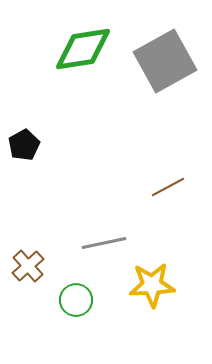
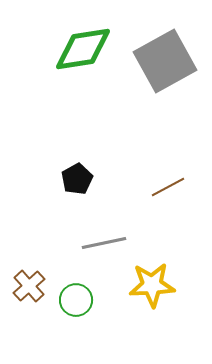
black pentagon: moved 53 px right, 34 px down
brown cross: moved 1 px right, 20 px down
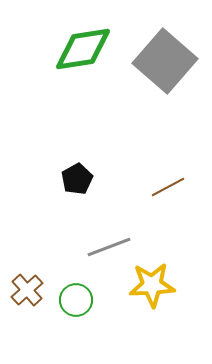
gray square: rotated 20 degrees counterclockwise
gray line: moved 5 px right, 4 px down; rotated 9 degrees counterclockwise
brown cross: moved 2 px left, 4 px down
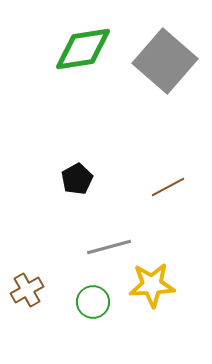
gray line: rotated 6 degrees clockwise
brown cross: rotated 12 degrees clockwise
green circle: moved 17 px right, 2 px down
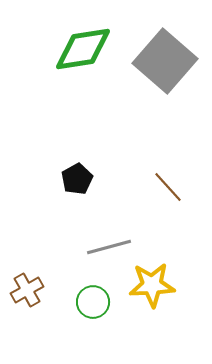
brown line: rotated 76 degrees clockwise
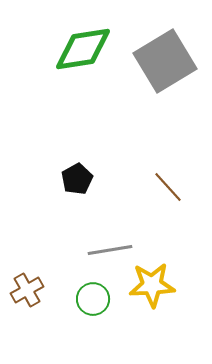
gray square: rotated 18 degrees clockwise
gray line: moved 1 px right, 3 px down; rotated 6 degrees clockwise
green circle: moved 3 px up
